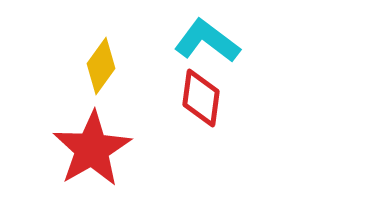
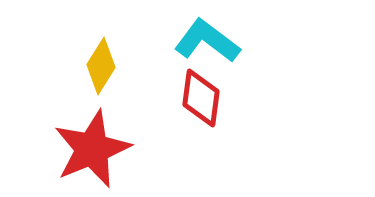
yellow diamond: rotated 4 degrees counterclockwise
red star: rotated 8 degrees clockwise
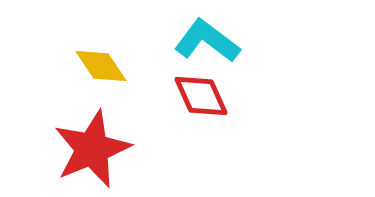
yellow diamond: rotated 66 degrees counterclockwise
red diamond: moved 2 px up; rotated 32 degrees counterclockwise
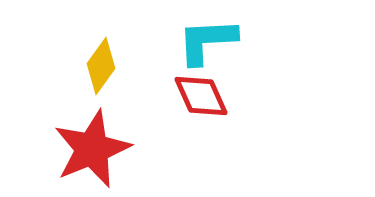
cyan L-shape: rotated 40 degrees counterclockwise
yellow diamond: rotated 70 degrees clockwise
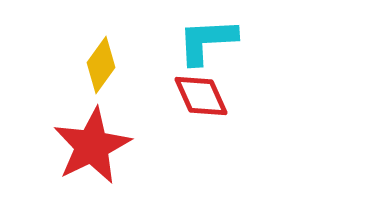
yellow diamond: moved 1 px up
red star: moved 3 px up; rotated 4 degrees counterclockwise
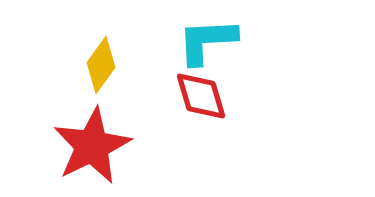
red diamond: rotated 8 degrees clockwise
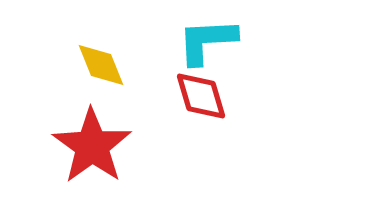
yellow diamond: rotated 58 degrees counterclockwise
red star: rotated 10 degrees counterclockwise
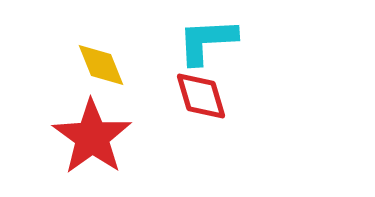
red star: moved 9 px up
